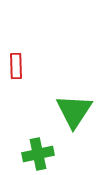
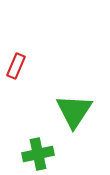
red rectangle: rotated 25 degrees clockwise
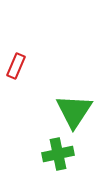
green cross: moved 20 px right
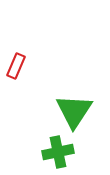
green cross: moved 2 px up
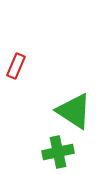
green triangle: rotated 30 degrees counterclockwise
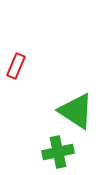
green triangle: moved 2 px right
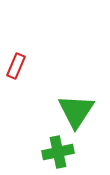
green triangle: rotated 30 degrees clockwise
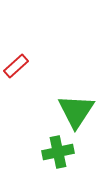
red rectangle: rotated 25 degrees clockwise
